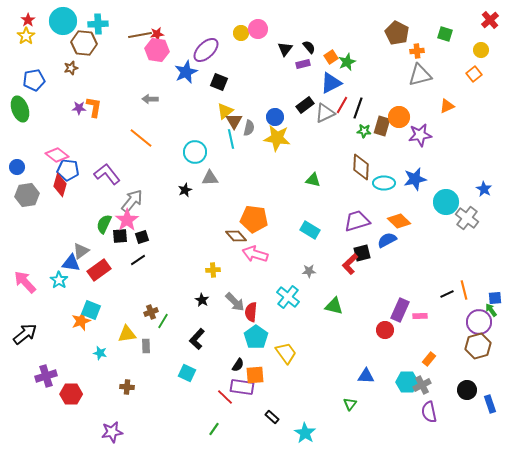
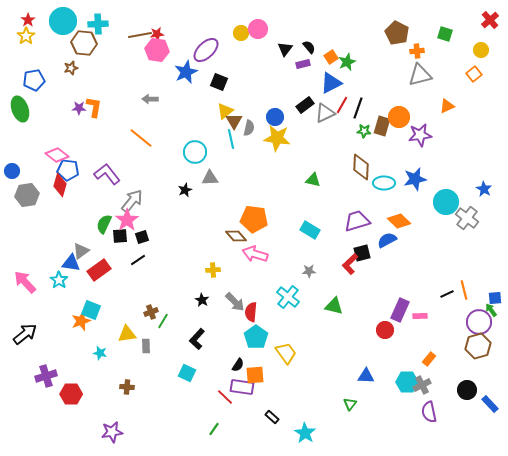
blue circle at (17, 167): moved 5 px left, 4 px down
blue rectangle at (490, 404): rotated 24 degrees counterclockwise
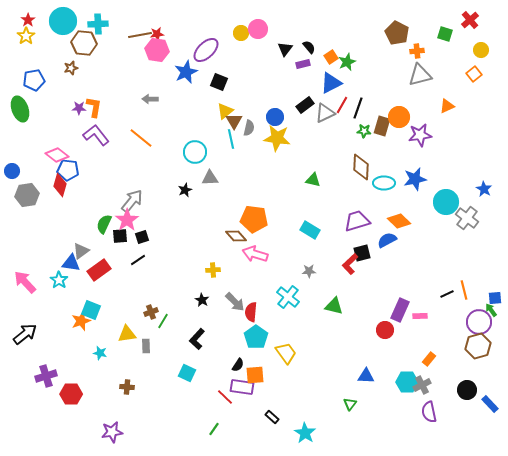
red cross at (490, 20): moved 20 px left
purple L-shape at (107, 174): moved 11 px left, 39 px up
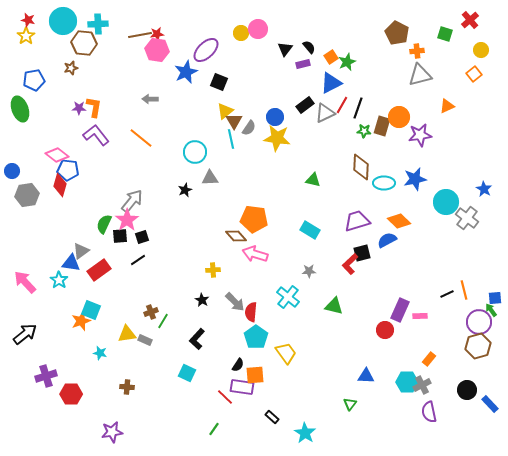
red star at (28, 20): rotated 24 degrees counterclockwise
gray semicircle at (249, 128): rotated 21 degrees clockwise
gray rectangle at (146, 346): moved 1 px left, 6 px up; rotated 64 degrees counterclockwise
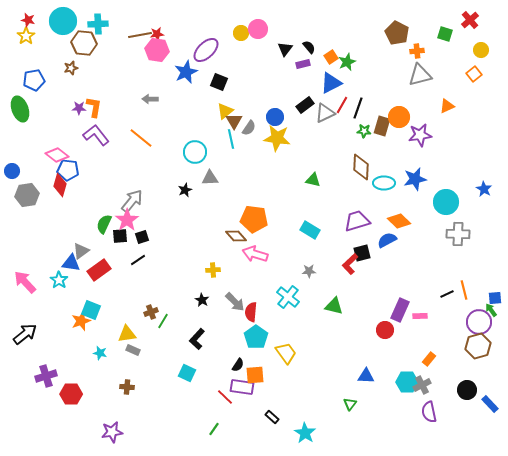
gray cross at (467, 218): moved 9 px left, 16 px down; rotated 35 degrees counterclockwise
gray rectangle at (145, 340): moved 12 px left, 10 px down
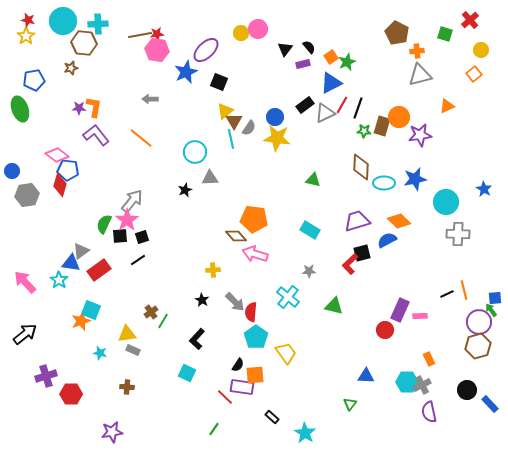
brown cross at (151, 312): rotated 16 degrees counterclockwise
orange rectangle at (429, 359): rotated 64 degrees counterclockwise
